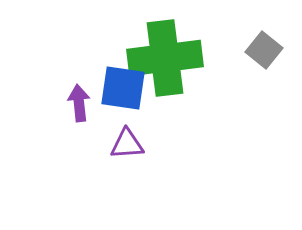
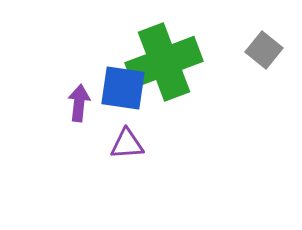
green cross: moved 1 px left, 4 px down; rotated 14 degrees counterclockwise
purple arrow: rotated 12 degrees clockwise
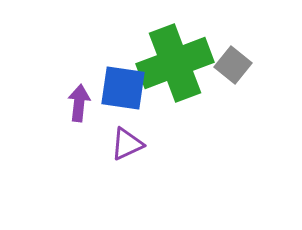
gray square: moved 31 px left, 15 px down
green cross: moved 11 px right, 1 px down
purple triangle: rotated 21 degrees counterclockwise
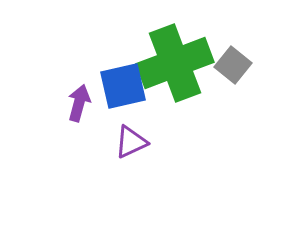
blue square: moved 2 px up; rotated 21 degrees counterclockwise
purple arrow: rotated 9 degrees clockwise
purple triangle: moved 4 px right, 2 px up
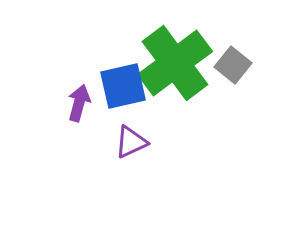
green cross: rotated 16 degrees counterclockwise
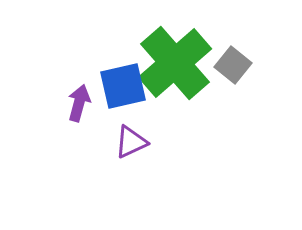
green cross: rotated 4 degrees counterclockwise
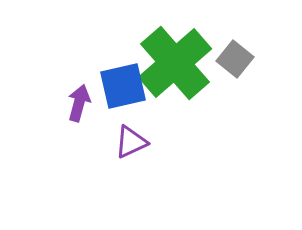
gray square: moved 2 px right, 6 px up
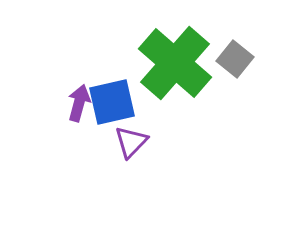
green cross: rotated 8 degrees counterclockwise
blue square: moved 11 px left, 16 px down
purple triangle: rotated 21 degrees counterclockwise
